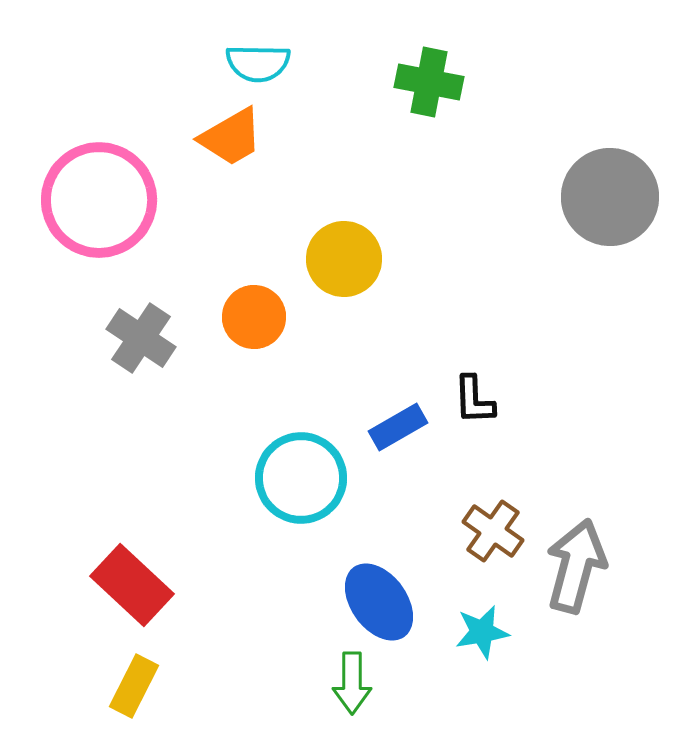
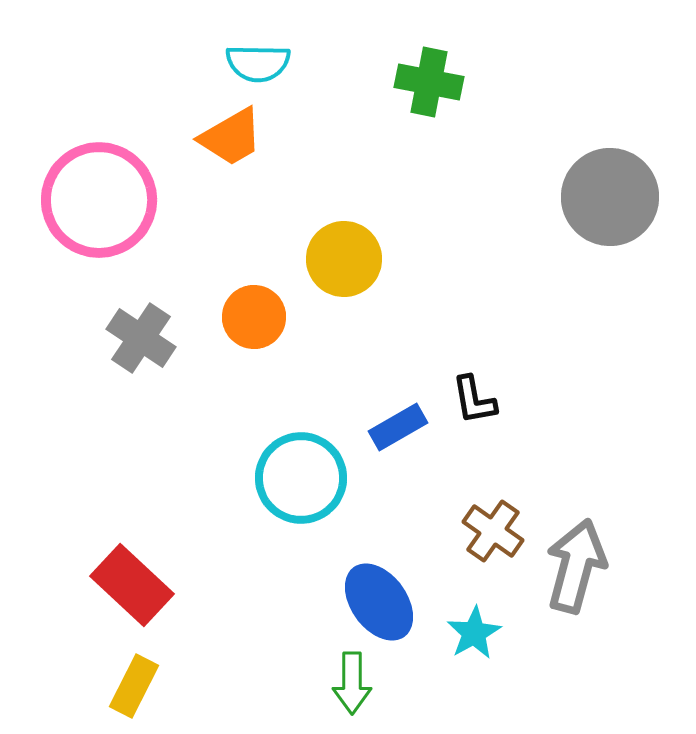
black L-shape: rotated 8 degrees counterclockwise
cyan star: moved 8 px left, 1 px down; rotated 20 degrees counterclockwise
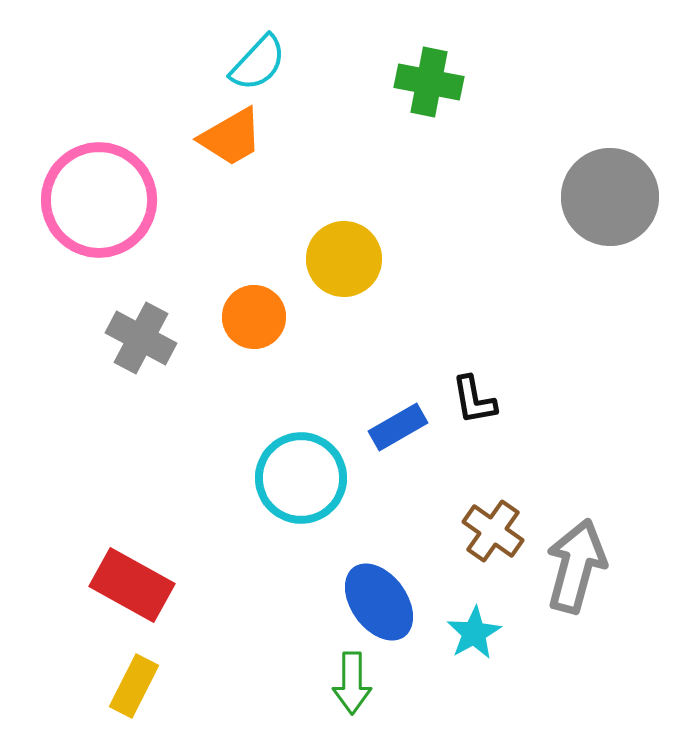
cyan semicircle: rotated 48 degrees counterclockwise
gray cross: rotated 6 degrees counterclockwise
red rectangle: rotated 14 degrees counterclockwise
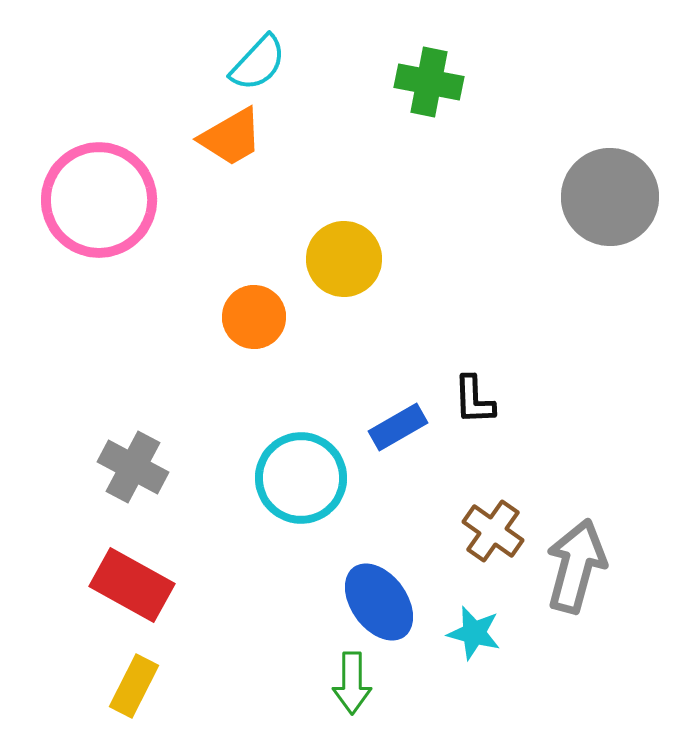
gray cross: moved 8 px left, 129 px down
black L-shape: rotated 8 degrees clockwise
cyan star: rotated 28 degrees counterclockwise
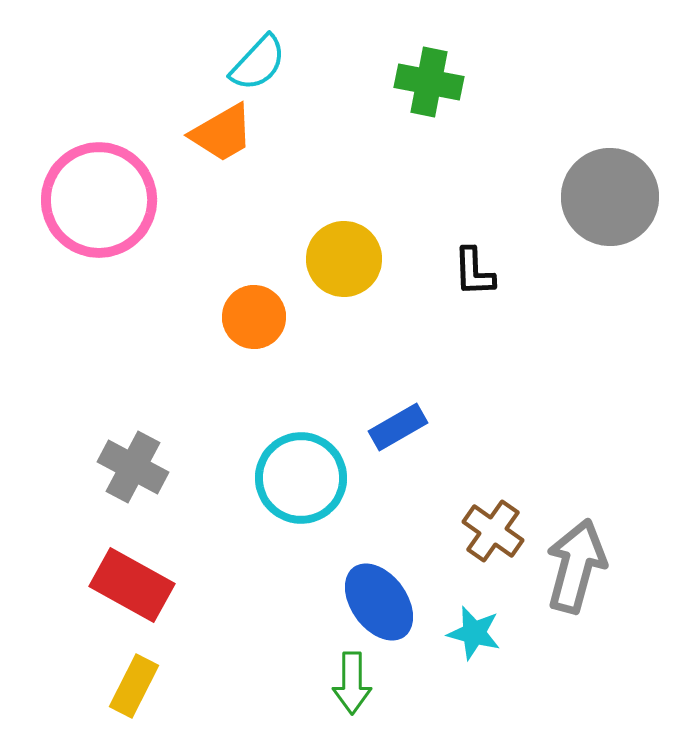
orange trapezoid: moved 9 px left, 4 px up
black L-shape: moved 128 px up
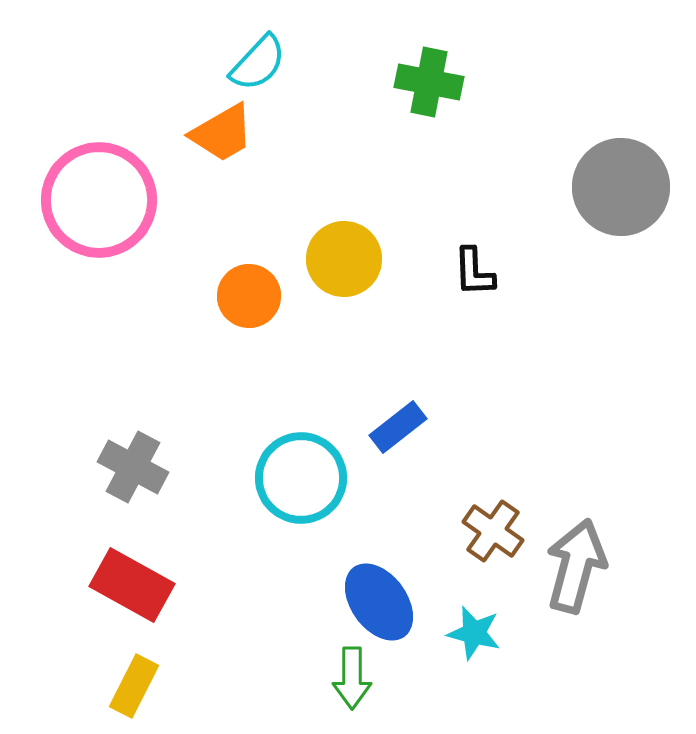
gray circle: moved 11 px right, 10 px up
orange circle: moved 5 px left, 21 px up
blue rectangle: rotated 8 degrees counterclockwise
green arrow: moved 5 px up
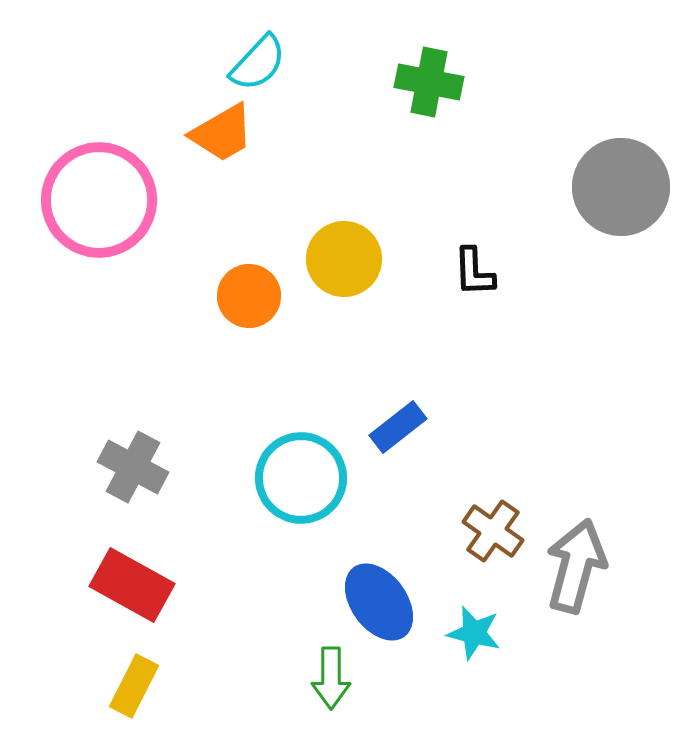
green arrow: moved 21 px left
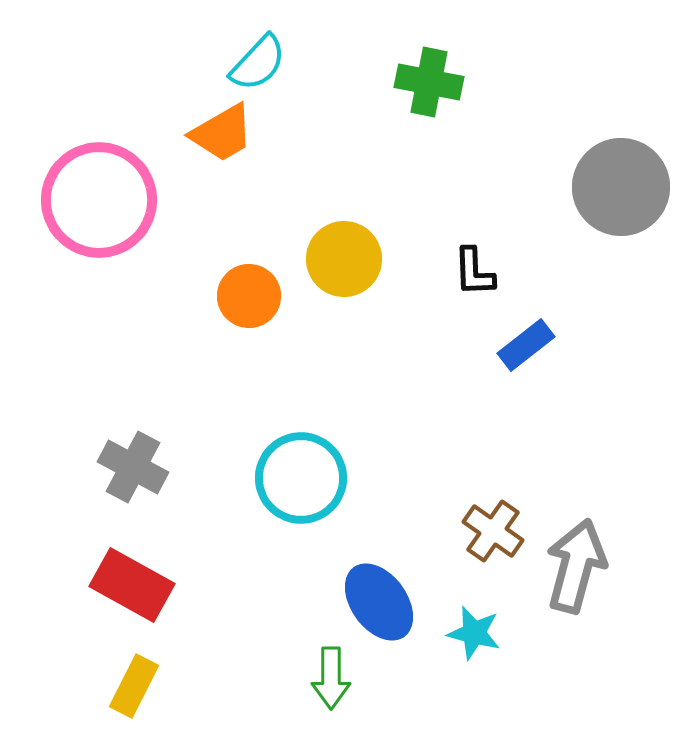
blue rectangle: moved 128 px right, 82 px up
